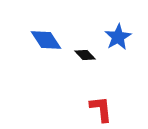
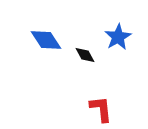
black diamond: rotated 15 degrees clockwise
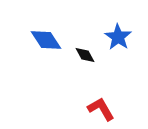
blue star: rotated 8 degrees counterclockwise
red L-shape: rotated 24 degrees counterclockwise
